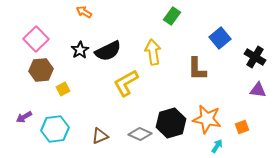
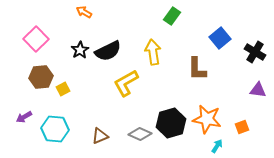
black cross: moved 5 px up
brown hexagon: moved 7 px down
cyan hexagon: rotated 12 degrees clockwise
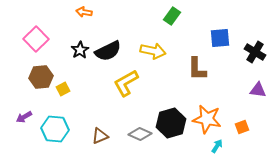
orange arrow: rotated 21 degrees counterclockwise
blue square: rotated 35 degrees clockwise
yellow arrow: moved 1 px up; rotated 110 degrees clockwise
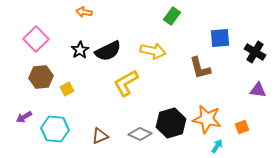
brown L-shape: moved 3 px right, 1 px up; rotated 15 degrees counterclockwise
yellow square: moved 4 px right
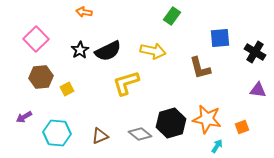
yellow L-shape: rotated 12 degrees clockwise
cyan hexagon: moved 2 px right, 4 px down
gray diamond: rotated 15 degrees clockwise
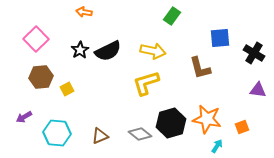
black cross: moved 1 px left, 1 px down
yellow L-shape: moved 20 px right
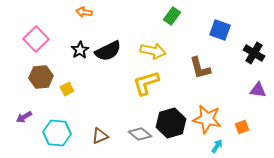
blue square: moved 8 px up; rotated 25 degrees clockwise
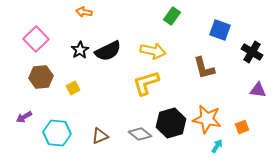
black cross: moved 2 px left, 1 px up
brown L-shape: moved 4 px right
yellow square: moved 6 px right, 1 px up
